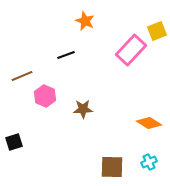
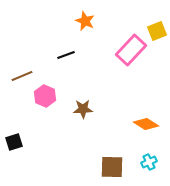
orange diamond: moved 3 px left, 1 px down
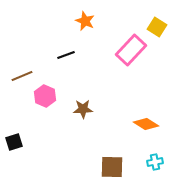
yellow square: moved 4 px up; rotated 36 degrees counterclockwise
cyan cross: moved 6 px right; rotated 14 degrees clockwise
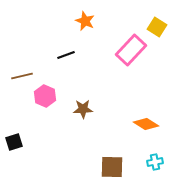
brown line: rotated 10 degrees clockwise
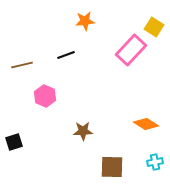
orange star: rotated 30 degrees counterclockwise
yellow square: moved 3 px left
brown line: moved 11 px up
brown star: moved 22 px down
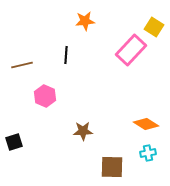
black line: rotated 66 degrees counterclockwise
cyan cross: moved 7 px left, 9 px up
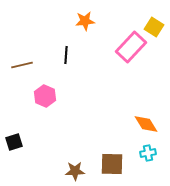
pink rectangle: moved 3 px up
orange diamond: rotated 25 degrees clockwise
brown star: moved 8 px left, 40 px down
brown square: moved 3 px up
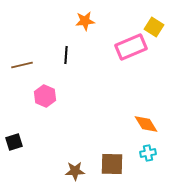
pink rectangle: rotated 24 degrees clockwise
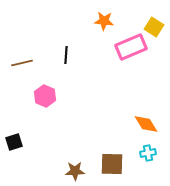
orange star: moved 19 px right; rotated 12 degrees clockwise
brown line: moved 2 px up
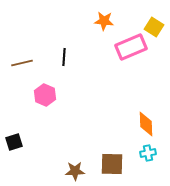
black line: moved 2 px left, 2 px down
pink hexagon: moved 1 px up
orange diamond: rotated 30 degrees clockwise
